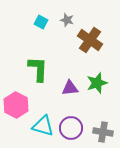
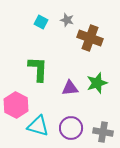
brown cross: moved 2 px up; rotated 15 degrees counterclockwise
cyan triangle: moved 5 px left
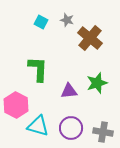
brown cross: rotated 20 degrees clockwise
purple triangle: moved 1 px left, 3 px down
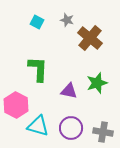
cyan square: moved 4 px left
purple triangle: rotated 18 degrees clockwise
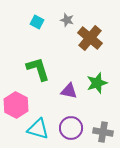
green L-shape: rotated 20 degrees counterclockwise
cyan triangle: moved 3 px down
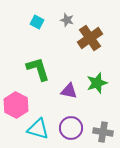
brown cross: rotated 15 degrees clockwise
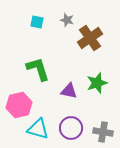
cyan square: rotated 16 degrees counterclockwise
pink hexagon: moved 3 px right; rotated 20 degrees clockwise
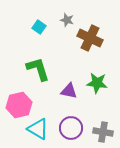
cyan square: moved 2 px right, 5 px down; rotated 24 degrees clockwise
brown cross: rotated 30 degrees counterclockwise
green star: rotated 25 degrees clockwise
cyan triangle: rotated 15 degrees clockwise
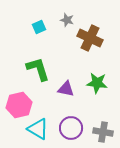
cyan square: rotated 32 degrees clockwise
purple triangle: moved 3 px left, 2 px up
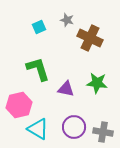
purple circle: moved 3 px right, 1 px up
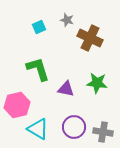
pink hexagon: moved 2 px left
